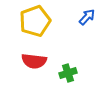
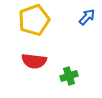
yellow pentagon: moved 1 px left, 1 px up
green cross: moved 1 px right, 3 px down
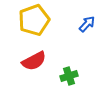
blue arrow: moved 7 px down
red semicircle: rotated 35 degrees counterclockwise
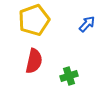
red semicircle: rotated 50 degrees counterclockwise
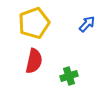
yellow pentagon: moved 3 px down
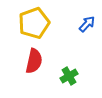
green cross: rotated 12 degrees counterclockwise
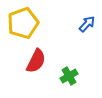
yellow pentagon: moved 11 px left
red semicircle: moved 2 px right; rotated 15 degrees clockwise
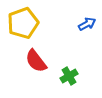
blue arrow: rotated 18 degrees clockwise
red semicircle: rotated 115 degrees clockwise
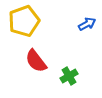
yellow pentagon: moved 1 px right, 2 px up
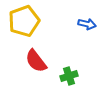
blue arrow: rotated 42 degrees clockwise
green cross: rotated 12 degrees clockwise
